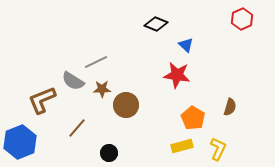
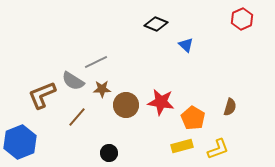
red star: moved 16 px left, 27 px down
brown L-shape: moved 5 px up
brown line: moved 11 px up
yellow L-shape: rotated 45 degrees clockwise
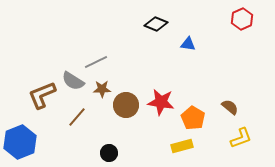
blue triangle: moved 2 px right, 1 px up; rotated 35 degrees counterclockwise
brown semicircle: rotated 66 degrees counterclockwise
yellow L-shape: moved 23 px right, 11 px up
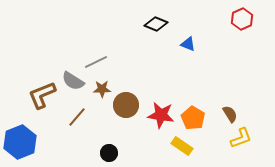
blue triangle: rotated 14 degrees clockwise
red star: moved 13 px down
brown semicircle: moved 7 px down; rotated 18 degrees clockwise
yellow rectangle: rotated 50 degrees clockwise
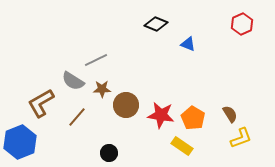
red hexagon: moved 5 px down
gray line: moved 2 px up
brown L-shape: moved 1 px left, 8 px down; rotated 8 degrees counterclockwise
